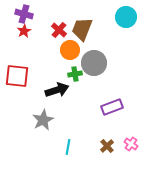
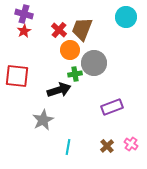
black arrow: moved 2 px right
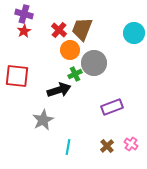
cyan circle: moved 8 px right, 16 px down
green cross: rotated 16 degrees counterclockwise
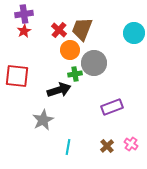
purple cross: rotated 24 degrees counterclockwise
green cross: rotated 16 degrees clockwise
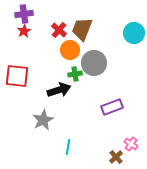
brown cross: moved 9 px right, 11 px down
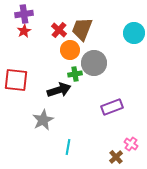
red square: moved 1 px left, 4 px down
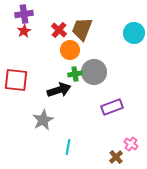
gray circle: moved 9 px down
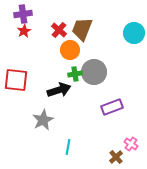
purple cross: moved 1 px left
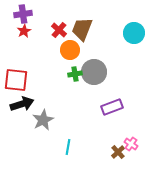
black arrow: moved 37 px left, 14 px down
brown cross: moved 2 px right, 5 px up
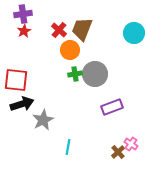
gray circle: moved 1 px right, 2 px down
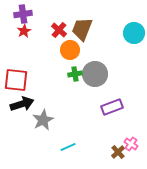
cyan line: rotated 56 degrees clockwise
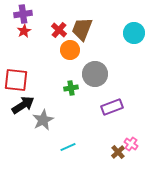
green cross: moved 4 px left, 14 px down
black arrow: moved 1 px right, 1 px down; rotated 15 degrees counterclockwise
